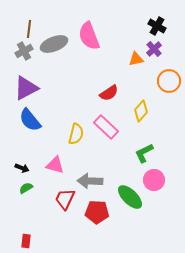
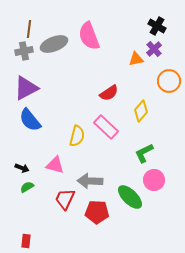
gray cross: rotated 18 degrees clockwise
yellow semicircle: moved 1 px right, 2 px down
green semicircle: moved 1 px right, 1 px up
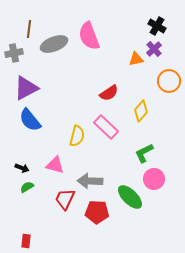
gray cross: moved 10 px left, 2 px down
pink circle: moved 1 px up
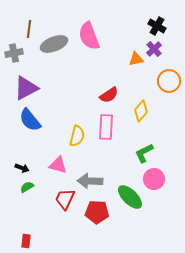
red semicircle: moved 2 px down
pink rectangle: rotated 50 degrees clockwise
pink triangle: moved 3 px right
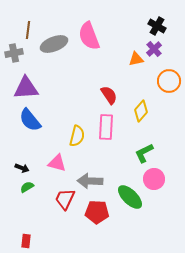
brown line: moved 1 px left, 1 px down
purple triangle: rotated 24 degrees clockwise
red semicircle: rotated 90 degrees counterclockwise
pink triangle: moved 1 px left, 2 px up
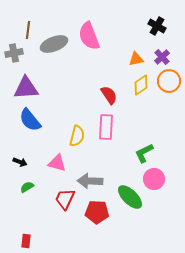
purple cross: moved 8 px right, 8 px down
yellow diamond: moved 26 px up; rotated 15 degrees clockwise
black arrow: moved 2 px left, 6 px up
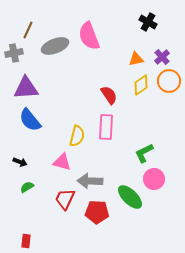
black cross: moved 9 px left, 4 px up
brown line: rotated 18 degrees clockwise
gray ellipse: moved 1 px right, 2 px down
pink triangle: moved 5 px right, 1 px up
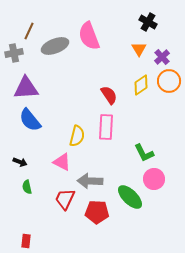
brown line: moved 1 px right, 1 px down
orange triangle: moved 3 px right, 10 px up; rotated 49 degrees counterclockwise
green L-shape: rotated 90 degrees counterclockwise
pink triangle: rotated 12 degrees clockwise
green semicircle: rotated 72 degrees counterclockwise
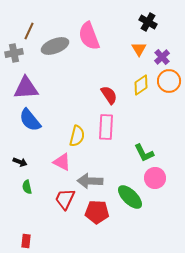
pink circle: moved 1 px right, 1 px up
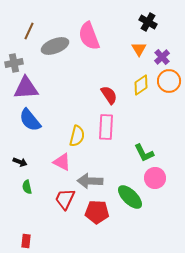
gray cross: moved 10 px down
